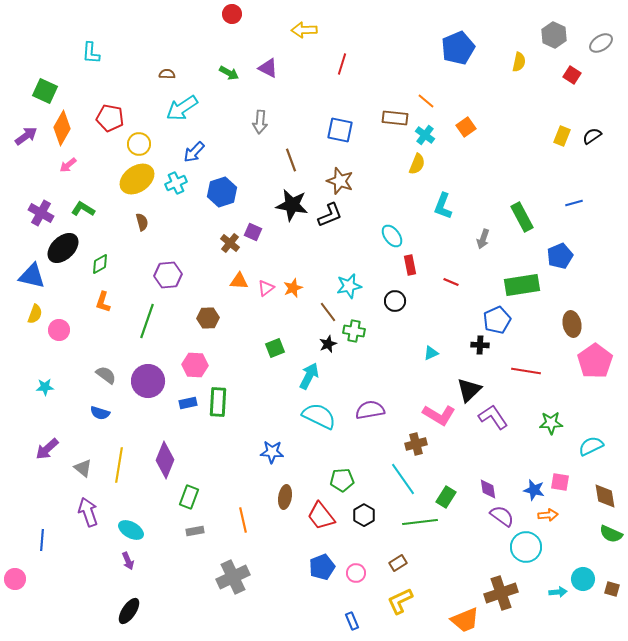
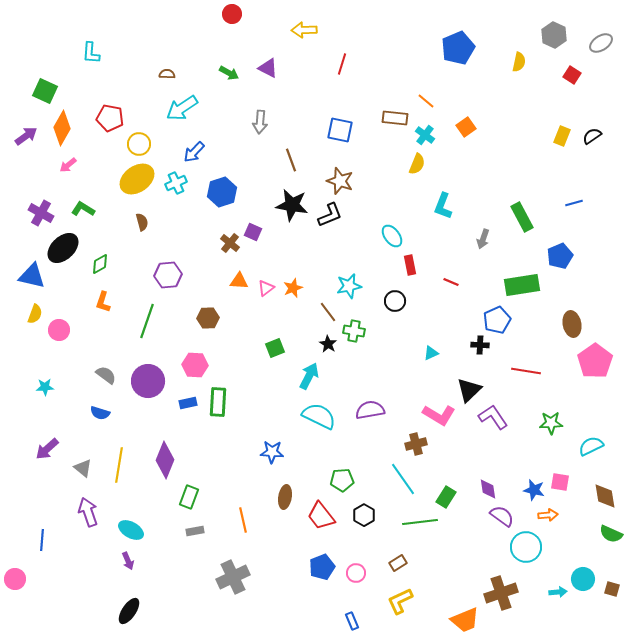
black star at (328, 344): rotated 18 degrees counterclockwise
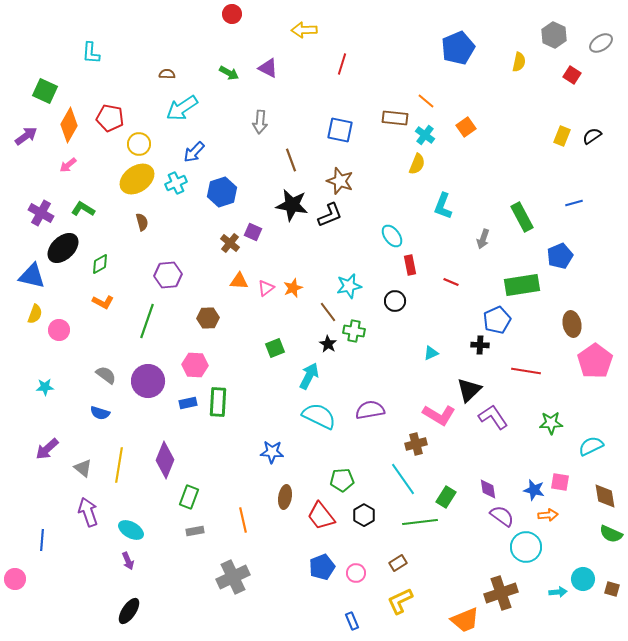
orange diamond at (62, 128): moved 7 px right, 3 px up
orange L-shape at (103, 302): rotated 80 degrees counterclockwise
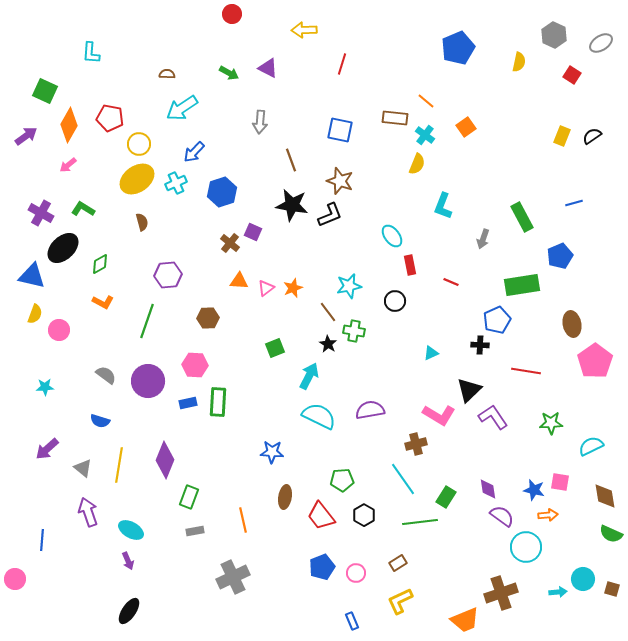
blue semicircle at (100, 413): moved 8 px down
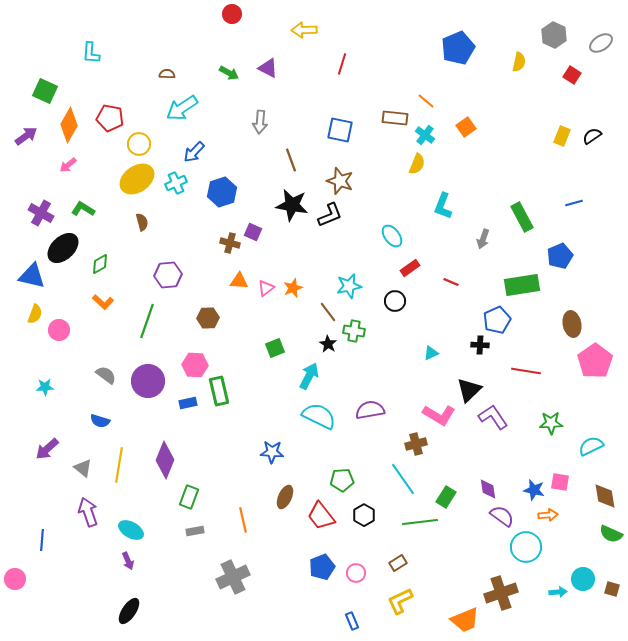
brown cross at (230, 243): rotated 24 degrees counterclockwise
red rectangle at (410, 265): moved 3 px down; rotated 66 degrees clockwise
orange L-shape at (103, 302): rotated 15 degrees clockwise
green rectangle at (218, 402): moved 1 px right, 11 px up; rotated 16 degrees counterclockwise
brown ellipse at (285, 497): rotated 15 degrees clockwise
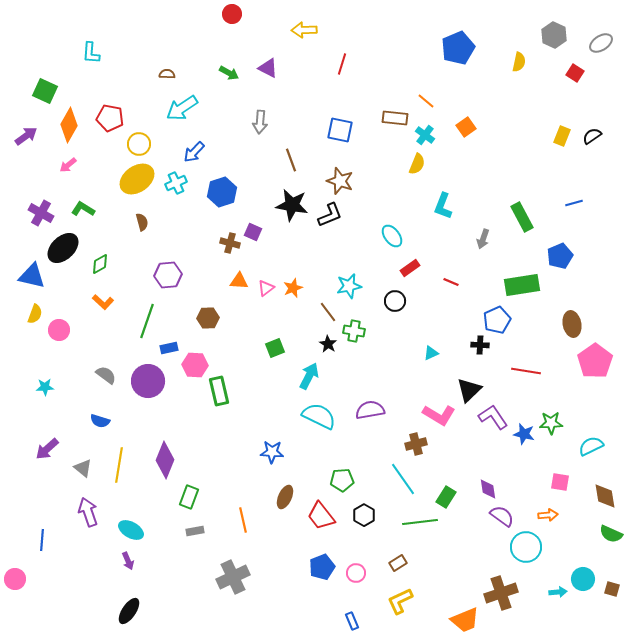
red square at (572, 75): moved 3 px right, 2 px up
blue rectangle at (188, 403): moved 19 px left, 55 px up
blue star at (534, 490): moved 10 px left, 56 px up
